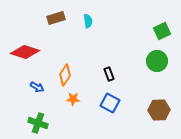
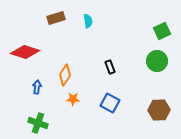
black rectangle: moved 1 px right, 7 px up
blue arrow: rotated 112 degrees counterclockwise
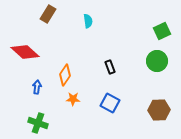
brown rectangle: moved 8 px left, 4 px up; rotated 42 degrees counterclockwise
red diamond: rotated 24 degrees clockwise
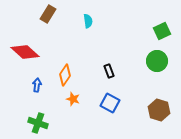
black rectangle: moved 1 px left, 4 px down
blue arrow: moved 2 px up
orange star: rotated 16 degrees clockwise
brown hexagon: rotated 20 degrees clockwise
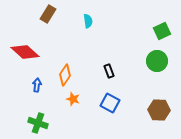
brown hexagon: rotated 15 degrees counterclockwise
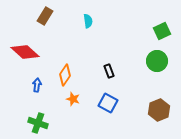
brown rectangle: moved 3 px left, 2 px down
blue square: moved 2 px left
brown hexagon: rotated 25 degrees counterclockwise
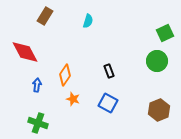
cyan semicircle: rotated 24 degrees clockwise
green square: moved 3 px right, 2 px down
red diamond: rotated 20 degrees clockwise
